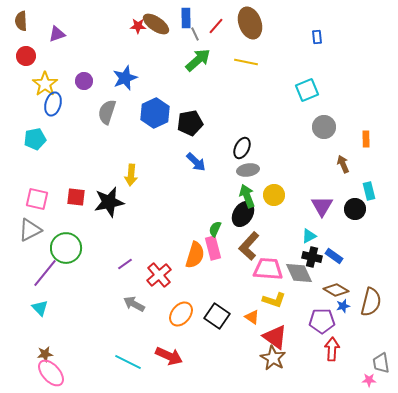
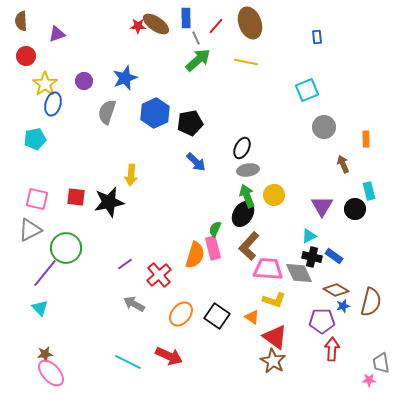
gray line at (195, 34): moved 1 px right, 4 px down
brown star at (273, 358): moved 3 px down
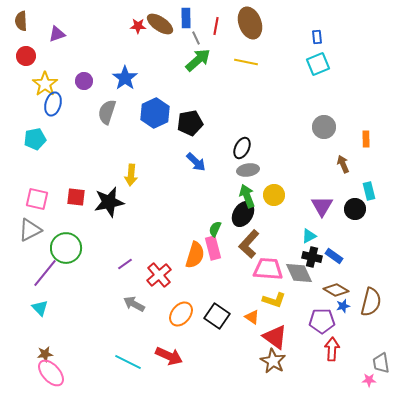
brown ellipse at (156, 24): moved 4 px right
red line at (216, 26): rotated 30 degrees counterclockwise
blue star at (125, 78): rotated 15 degrees counterclockwise
cyan square at (307, 90): moved 11 px right, 26 px up
brown L-shape at (249, 246): moved 2 px up
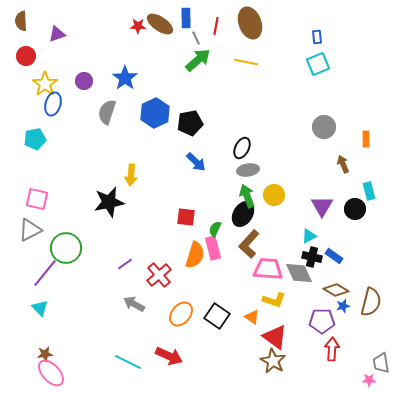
red square at (76, 197): moved 110 px right, 20 px down
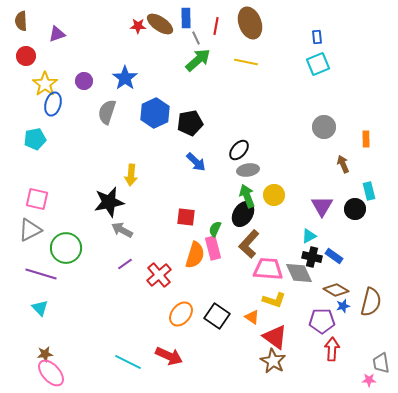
black ellipse at (242, 148): moved 3 px left, 2 px down; rotated 15 degrees clockwise
purple line at (45, 273): moved 4 px left, 1 px down; rotated 68 degrees clockwise
gray arrow at (134, 304): moved 12 px left, 74 px up
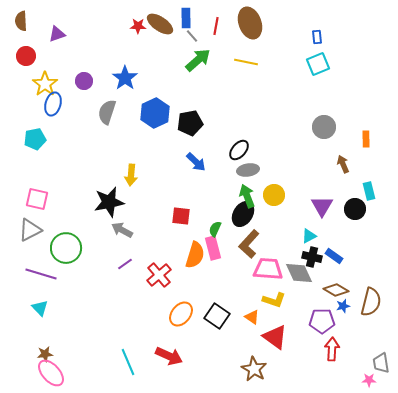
gray line at (196, 38): moved 4 px left, 2 px up; rotated 16 degrees counterclockwise
red square at (186, 217): moved 5 px left, 1 px up
brown star at (273, 361): moved 19 px left, 8 px down
cyan line at (128, 362): rotated 40 degrees clockwise
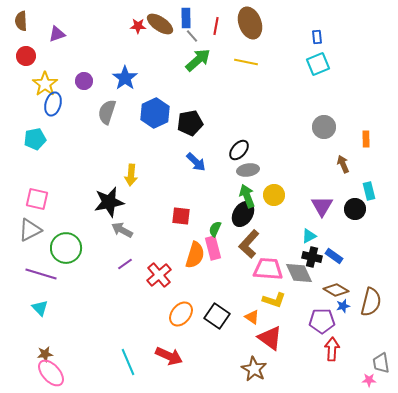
red triangle at (275, 337): moved 5 px left, 1 px down
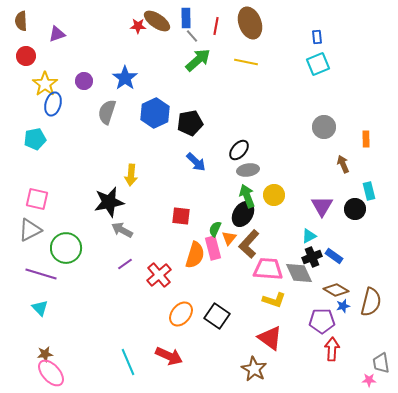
brown ellipse at (160, 24): moved 3 px left, 3 px up
black cross at (312, 257): rotated 36 degrees counterclockwise
orange triangle at (252, 317): moved 23 px left, 79 px up; rotated 35 degrees clockwise
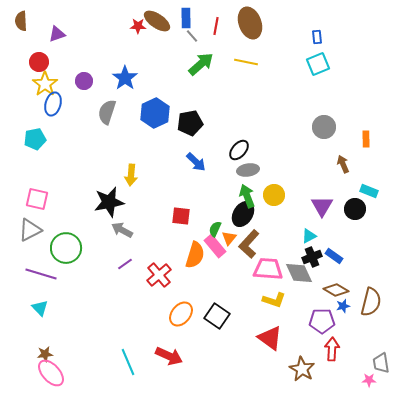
red circle at (26, 56): moved 13 px right, 6 px down
green arrow at (198, 60): moved 3 px right, 4 px down
cyan rectangle at (369, 191): rotated 54 degrees counterclockwise
pink rectangle at (213, 248): moved 2 px right, 2 px up; rotated 25 degrees counterclockwise
brown star at (254, 369): moved 48 px right
